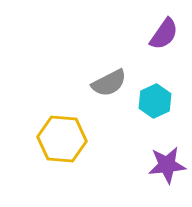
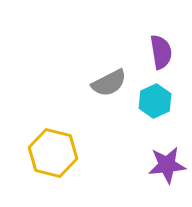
purple semicircle: moved 3 px left, 18 px down; rotated 44 degrees counterclockwise
yellow hexagon: moved 9 px left, 14 px down; rotated 9 degrees clockwise
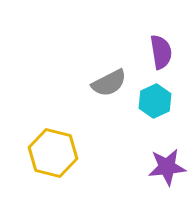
purple star: moved 2 px down
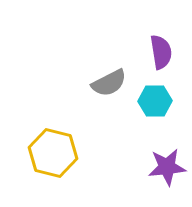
cyan hexagon: rotated 24 degrees clockwise
